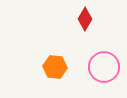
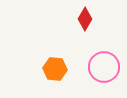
orange hexagon: moved 2 px down
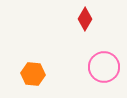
orange hexagon: moved 22 px left, 5 px down
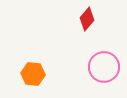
red diamond: moved 2 px right; rotated 10 degrees clockwise
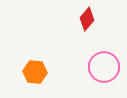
orange hexagon: moved 2 px right, 2 px up
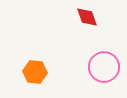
red diamond: moved 2 px up; rotated 60 degrees counterclockwise
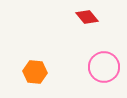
red diamond: rotated 20 degrees counterclockwise
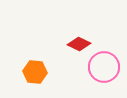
red diamond: moved 8 px left, 27 px down; rotated 25 degrees counterclockwise
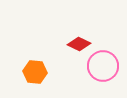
pink circle: moved 1 px left, 1 px up
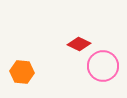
orange hexagon: moved 13 px left
